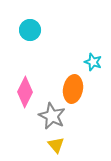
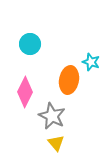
cyan circle: moved 14 px down
cyan star: moved 2 px left
orange ellipse: moved 4 px left, 9 px up
yellow triangle: moved 2 px up
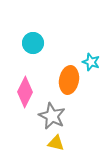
cyan circle: moved 3 px right, 1 px up
yellow triangle: rotated 36 degrees counterclockwise
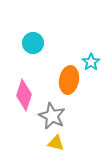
cyan star: rotated 18 degrees clockwise
pink diamond: moved 1 px left, 3 px down; rotated 8 degrees counterclockwise
